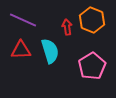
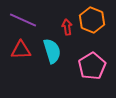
cyan semicircle: moved 2 px right
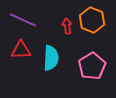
red arrow: moved 1 px up
cyan semicircle: moved 1 px left, 7 px down; rotated 20 degrees clockwise
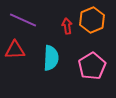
orange hexagon: rotated 15 degrees clockwise
red triangle: moved 6 px left
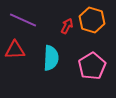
orange hexagon: rotated 20 degrees counterclockwise
red arrow: rotated 35 degrees clockwise
